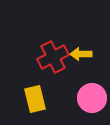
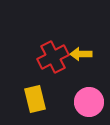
pink circle: moved 3 px left, 4 px down
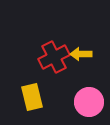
red cross: moved 1 px right
yellow rectangle: moved 3 px left, 2 px up
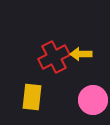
yellow rectangle: rotated 20 degrees clockwise
pink circle: moved 4 px right, 2 px up
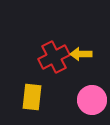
pink circle: moved 1 px left
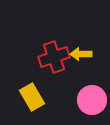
red cross: rotated 8 degrees clockwise
yellow rectangle: rotated 36 degrees counterclockwise
